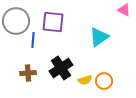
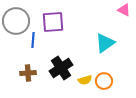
purple square: rotated 10 degrees counterclockwise
cyan triangle: moved 6 px right, 6 px down
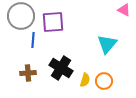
gray circle: moved 5 px right, 5 px up
cyan triangle: moved 2 px right, 1 px down; rotated 15 degrees counterclockwise
black cross: rotated 25 degrees counterclockwise
yellow semicircle: rotated 56 degrees counterclockwise
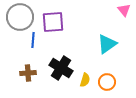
pink triangle: rotated 24 degrees clockwise
gray circle: moved 1 px left, 1 px down
cyan triangle: rotated 15 degrees clockwise
orange circle: moved 3 px right, 1 px down
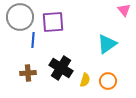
orange circle: moved 1 px right, 1 px up
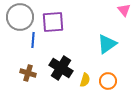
brown cross: rotated 21 degrees clockwise
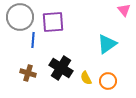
yellow semicircle: moved 1 px right, 2 px up; rotated 136 degrees clockwise
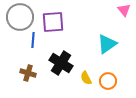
black cross: moved 5 px up
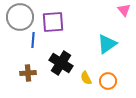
brown cross: rotated 21 degrees counterclockwise
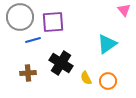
blue line: rotated 70 degrees clockwise
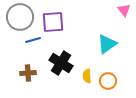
yellow semicircle: moved 1 px right, 2 px up; rotated 24 degrees clockwise
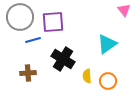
black cross: moved 2 px right, 4 px up
